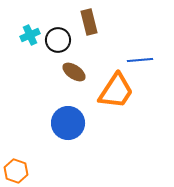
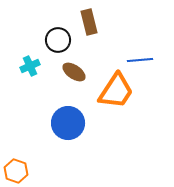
cyan cross: moved 31 px down
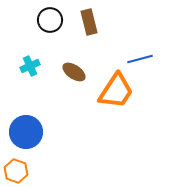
black circle: moved 8 px left, 20 px up
blue line: moved 1 px up; rotated 10 degrees counterclockwise
blue circle: moved 42 px left, 9 px down
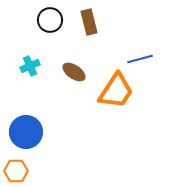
orange hexagon: rotated 20 degrees counterclockwise
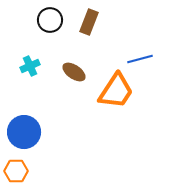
brown rectangle: rotated 35 degrees clockwise
blue circle: moved 2 px left
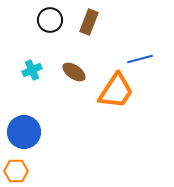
cyan cross: moved 2 px right, 4 px down
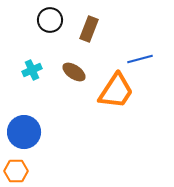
brown rectangle: moved 7 px down
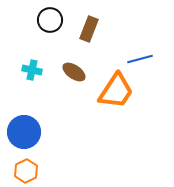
cyan cross: rotated 36 degrees clockwise
orange hexagon: moved 10 px right; rotated 25 degrees counterclockwise
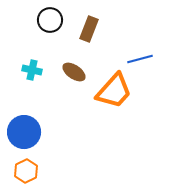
orange trapezoid: moved 2 px left; rotated 9 degrees clockwise
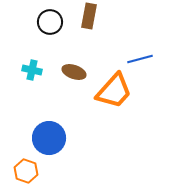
black circle: moved 2 px down
brown rectangle: moved 13 px up; rotated 10 degrees counterclockwise
brown ellipse: rotated 15 degrees counterclockwise
blue circle: moved 25 px right, 6 px down
orange hexagon: rotated 15 degrees counterclockwise
